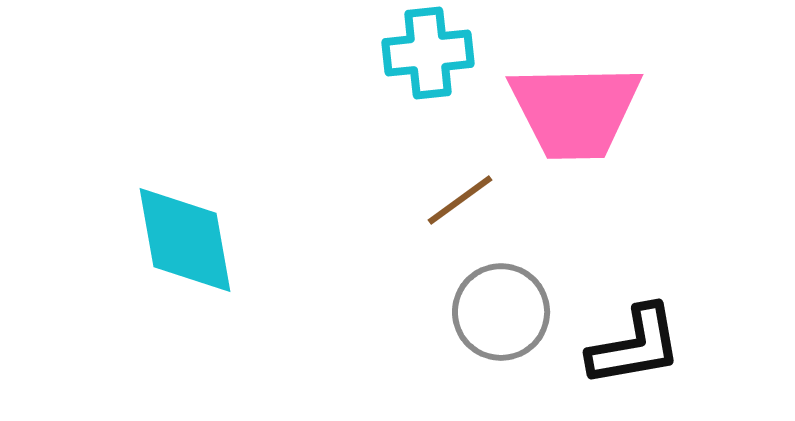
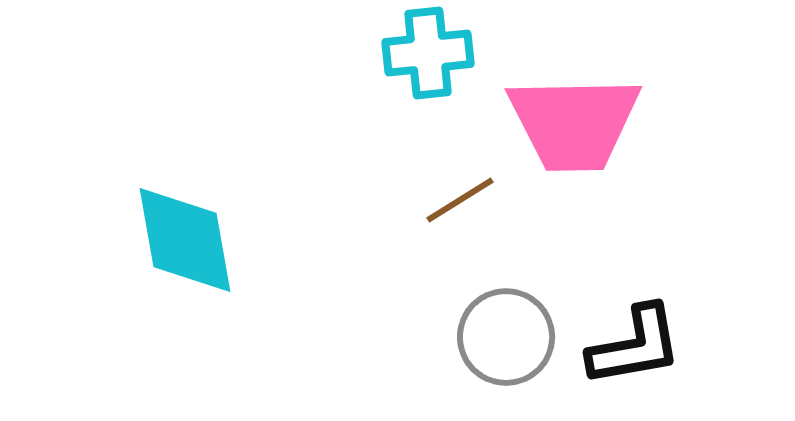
pink trapezoid: moved 1 px left, 12 px down
brown line: rotated 4 degrees clockwise
gray circle: moved 5 px right, 25 px down
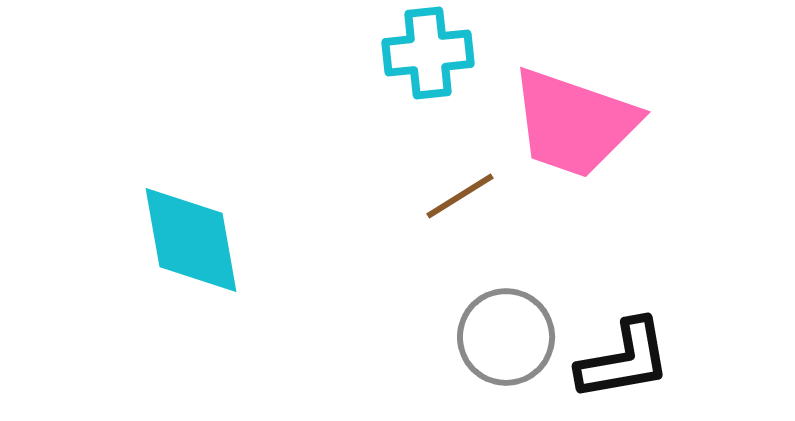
pink trapezoid: rotated 20 degrees clockwise
brown line: moved 4 px up
cyan diamond: moved 6 px right
black L-shape: moved 11 px left, 14 px down
